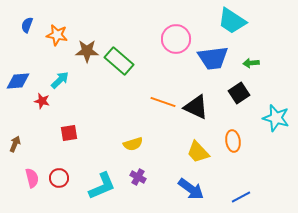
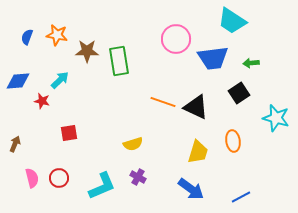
blue semicircle: moved 12 px down
green rectangle: rotated 40 degrees clockwise
yellow trapezoid: rotated 120 degrees counterclockwise
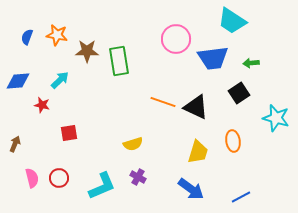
red star: moved 4 px down
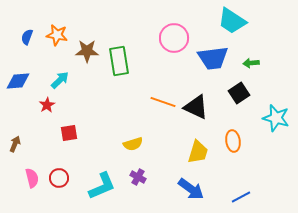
pink circle: moved 2 px left, 1 px up
red star: moved 5 px right; rotated 28 degrees clockwise
